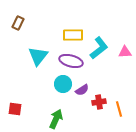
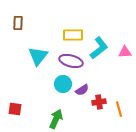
brown rectangle: rotated 24 degrees counterclockwise
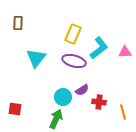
yellow rectangle: moved 1 px up; rotated 66 degrees counterclockwise
cyan triangle: moved 2 px left, 2 px down
purple ellipse: moved 3 px right
cyan circle: moved 13 px down
red cross: rotated 16 degrees clockwise
orange line: moved 4 px right, 3 px down
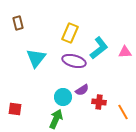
brown rectangle: rotated 16 degrees counterclockwise
yellow rectangle: moved 3 px left, 1 px up
orange line: rotated 14 degrees counterclockwise
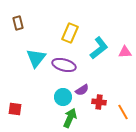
purple ellipse: moved 10 px left, 4 px down
green arrow: moved 14 px right, 1 px up
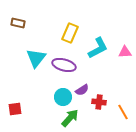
brown rectangle: rotated 64 degrees counterclockwise
cyan L-shape: moved 1 px left; rotated 10 degrees clockwise
red square: rotated 16 degrees counterclockwise
green arrow: rotated 18 degrees clockwise
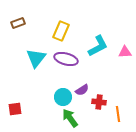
brown rectangle: rotated 32 degrees counterclockwise
yellow rectangle: moved 9 px left, 2 px up
cyan L-shape: moved 2 px up
purple ellipse: moved 2 px right, 6 px up
orange line: moved 5 px left, 2 px down; rotated 21 degrees clockwise
green arrow: rotated 78 degrees counterclockwise
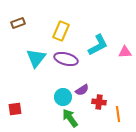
cyan L-shape: moved 1 px up
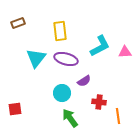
yellow rectangle: moved 1 px left; rotated 30 degrees counterclockwise
cyan L-shape: moved 2 px right, 1 px down
purple semicircle: moved 2 px right, 9 px up
cyan circle: moved 1 px left, 4 px up
orange line: moved 2 px down
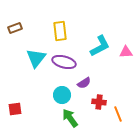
brown rectangle: moved 3 px left, 5 px down
pink triangle: moved 1 px right
purple ellipse: moved 2 px left, 3 px down
purple semicircle: moved 2 px down
cyan circle: moved 2 px down
orange line: moved 2 px up; rotated 14 degrees counterclockwise
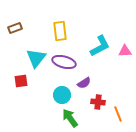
pink triangle: moved 1 px left, 1 px up
red cross: moved 1 px left
red square: moved 6 px right, 28 px up
